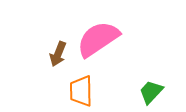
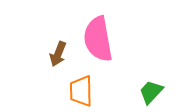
pink semicircle: rotated 66 degrees counterclockwise
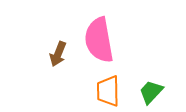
pink semicircle: moved 1 px right, 1 px down
orange trapezoid: moved 27 px right
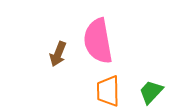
pink semicircle: moved 1 px left, 1 px down
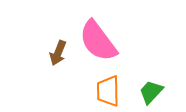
pink semicircle: rotated 27 degrees counterclockwise
brown arrow: moved 1 px up
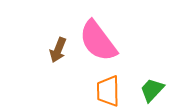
brown arrow: moved 3 px up
green trapezoid: moved 1 px right, 2 px up
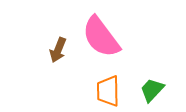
pink semicircle: moved 3 px right, 4 px up
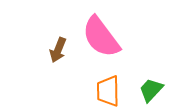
green trapezoid: moved 1 px left
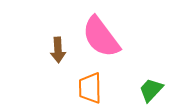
brown arrow: rotated 25 degrees counterclockwise
orange trapezoid: moved 18 px left, 3 px up
